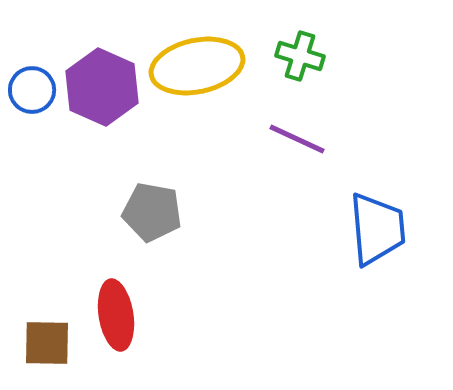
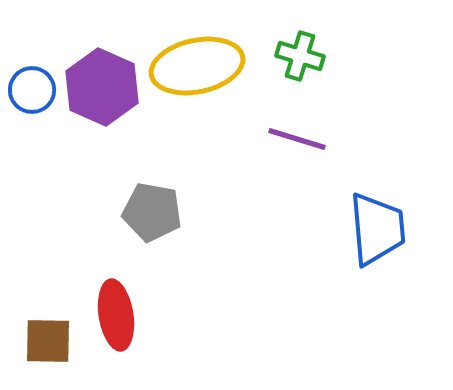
purple line: rotated 8 degrees counterclockwise
brown square: moved 1 px right, 2 px up
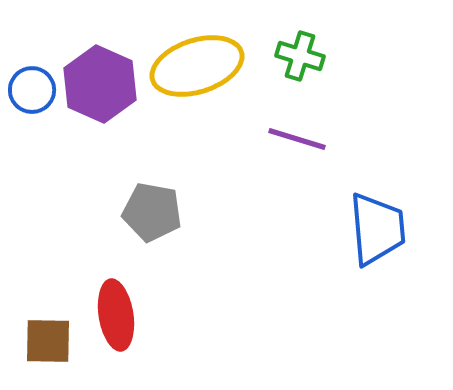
yellow ellipse: rotated 6 degrees counterclockwise
purple hexagon: moved 2 px left, 3 px up
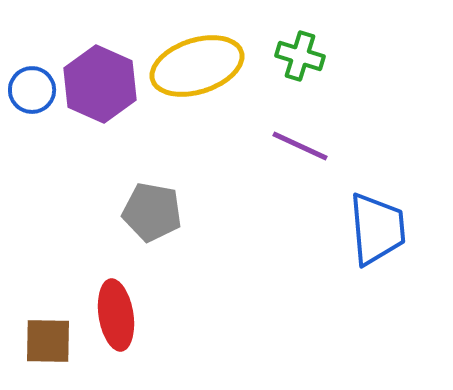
purple line: moved 3 px right, 7 px down; rotated 8 degrees clockwise
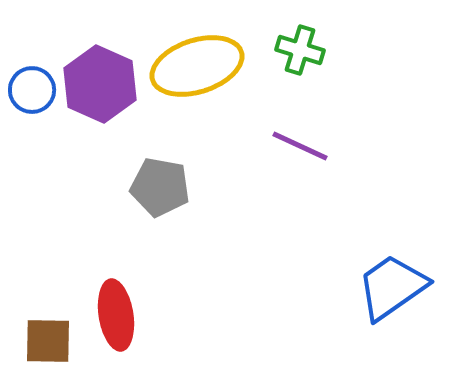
green cross: moved 6 px up
gray pentagon: moved 8 px right, 25 px up
blue trapezoid: moved 15 px right, 58 px down; rotated 120 degrees counterclockwise
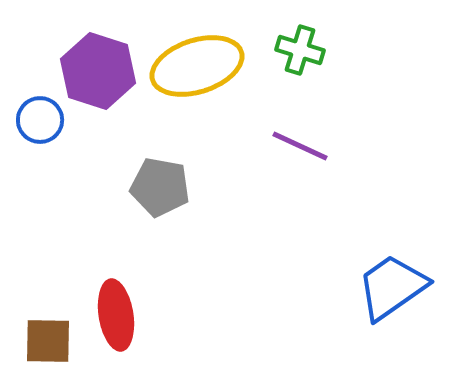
purple hexagon: moved 2 px left, 13 px up; rotated 6 degrees counterclockwise
blue circle: moved 8 px right, 30 px down
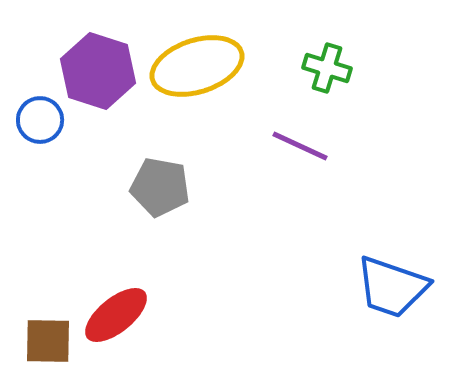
green cross: moved 27 px right, 18 px down
blue trapezoid: rotated 126 degrees counterclockwise
red ellipse: rotated 60 degrees clockwise
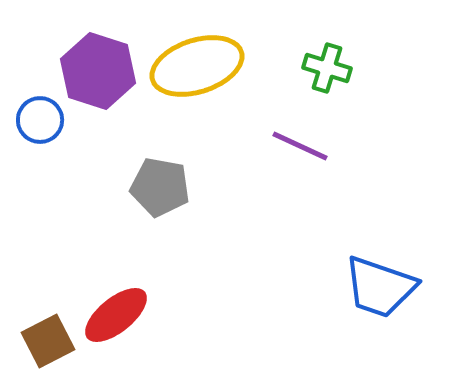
blue trapezoid: moved 12 px left
brown square: rotated 28 degrees counterclockwise
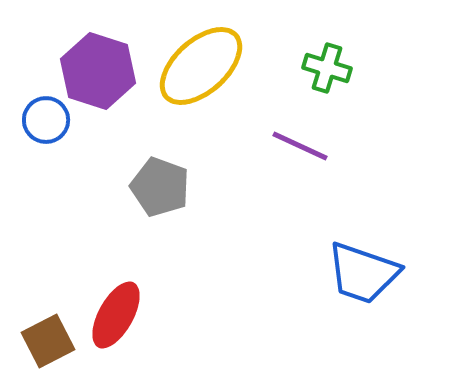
yellow ellipse: moved 4 px right; rotated 24 degrees counterclockwise
blue circle: moved 6 px right
gray pentagon: rotated 10 degrees clockwise
blue trapezoid: moved 17 px left, 14 px up
red ellipse: rotated 22 degrees counterclockwise
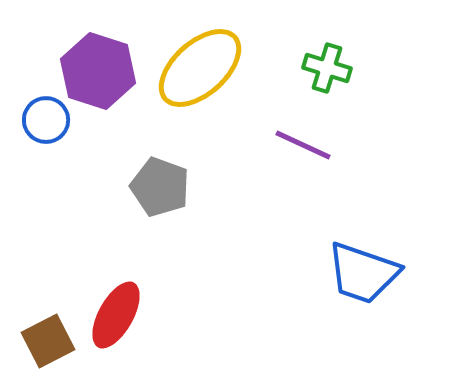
yellow ellipse: moved 1 px left, 2 px down
purple line: moved 3 px right, 1 px up
